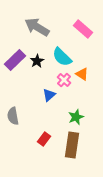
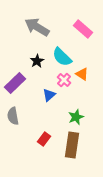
purple rectangle: moved 23 px down
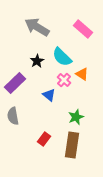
blue triangle: rotated 40 degrees counterclockwise
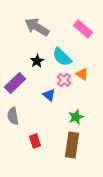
red rectangle: moved 9 px left, 2 px down; rotated 56 degrees counterclockwise
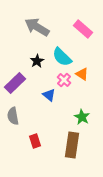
green star: moved 6 px right; rotated 21 degrees counterclockwise
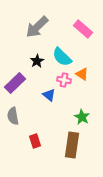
gray arrow: rotated 75 degrees counterclockwise
pink cross: rotated 32 degrees counterclockwise
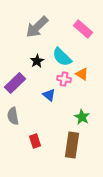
pink cross: moved 1 px up
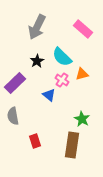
gray arrow: rotated 20 degrees counterclockwise
orange triangle: rotated 48 degrees counterclockwise
pink cross: moved 2 px left, 1 px down; rotated 24 degrees clockwise
green star: moved 2 px down
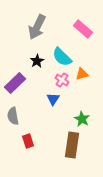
blue triangle: moved 4 px right, 4 px down; rotated 24 degrees clockwise
red rectangle: moved 7 px left
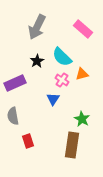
purple rectangle: rotated 20 degrees clockwise
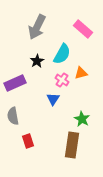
cyan semicircle: moved 3 px up; rotated 105 degrees counterclockwise
orange triangle: moved 1 px left, 1 px up
